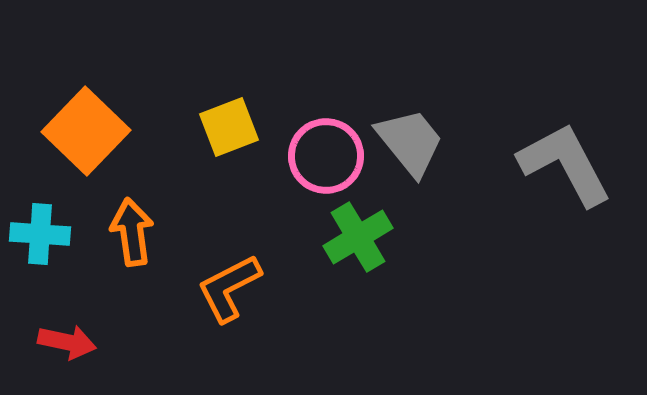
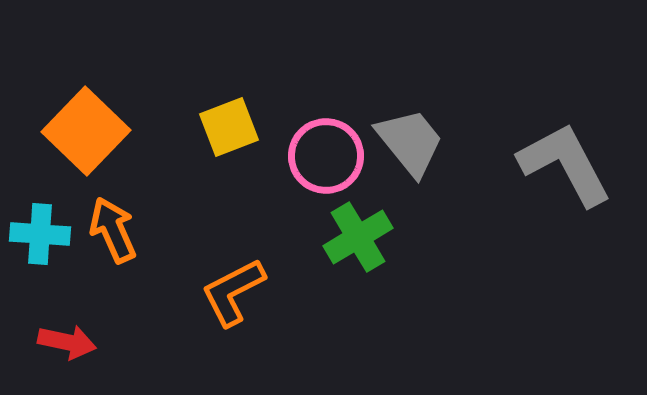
orange arrow: moved 19 px left, 2 px up; rotated 16 degrees counterclockwise
orange L-shape: moved 4 px right, 4 px down
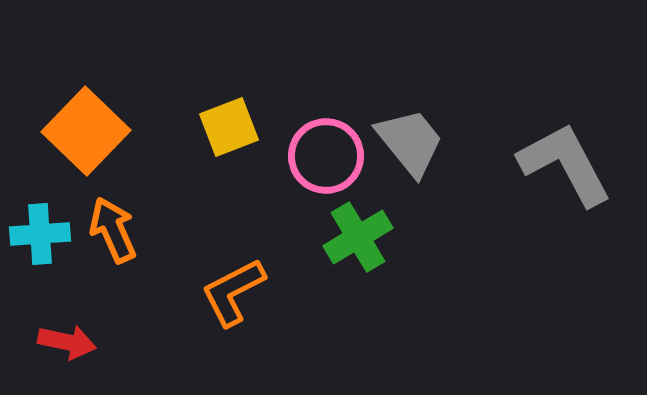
cyan cross: rotated 8 degrees counterclockwise
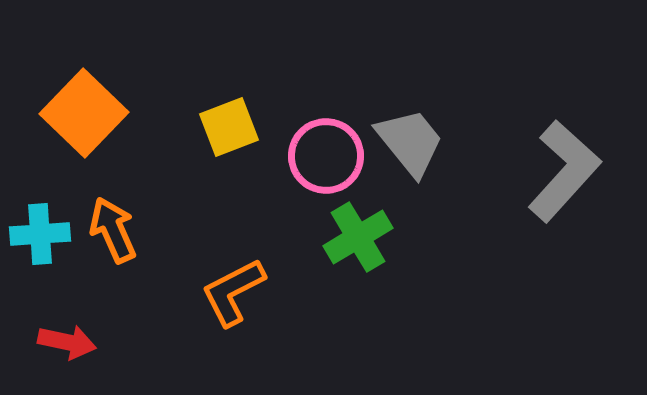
orange square: moved 2 px left, 18 px up
gray L-shape: moved 1 px left, 7 px down; rotated 70 degrees clockwise
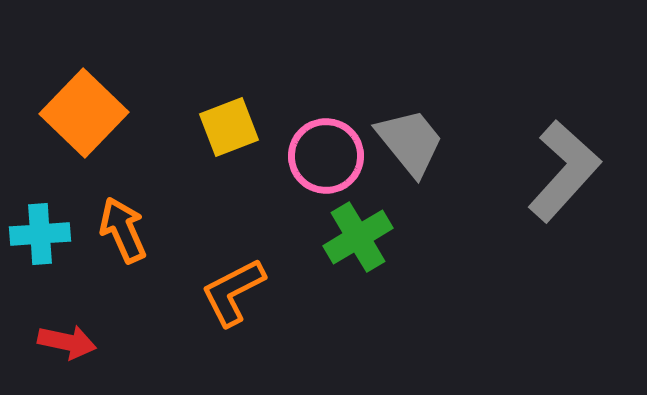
orange arrow: moved 10 px right
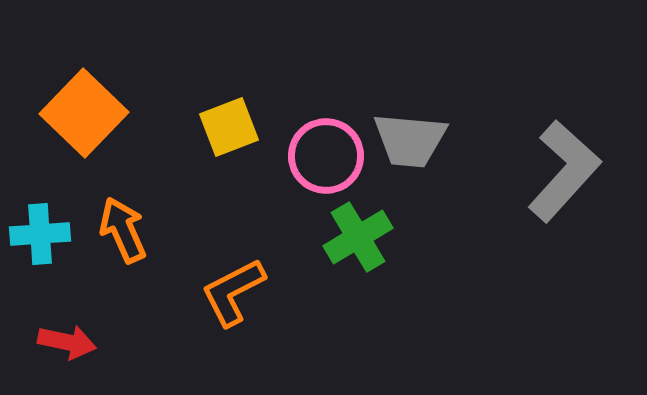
gray trapezoid: moved 2 px up; rotated 134 degrees clockwise
